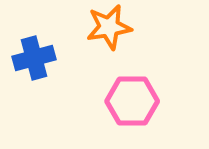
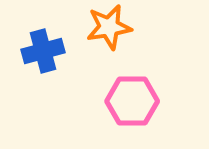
blue cross: moved 9 px right, 7 px up
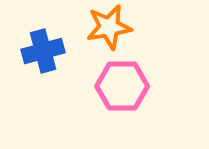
pink hexagon: moved 10 px left, 15 px up
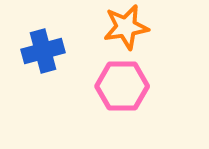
orange star: moved 17 px right
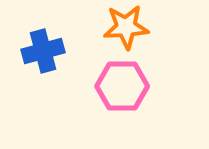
orange star: rotated 6 degrees clockwise
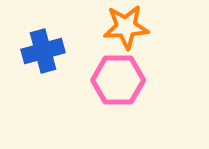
pink hexagon: moved 4 px left, 6 px up
